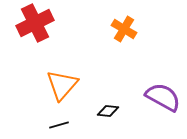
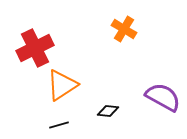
red cross: moved 25 px down
orange triangle: rotated 16 degrees clockwise
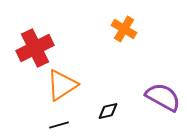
black diamond: rotated 20 degrees counterclockwise
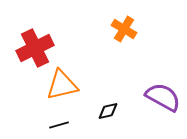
orange triangle: rotated 20 degrees clockwise
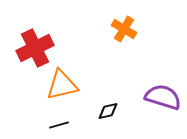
purple semicircle: rotated 12 degrees counterclockwise
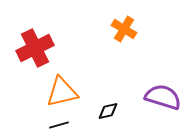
orange triangle: moved 7 px down
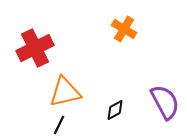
orange triangle: moved 3 px right
purple semicircle: moved 2 px right, 5 px down; rotated 45 degrees clockwise
black diamond: moved 7 px right, 1 px up; rotated 15 degrees counterclockwise
black line: rotated 48 degrees counterclockwise
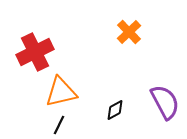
orange cross: moved 5 px right, 3 px down; rotated 15 degrees clockwise
red cross: moved 4 px down
orange triangle: moved 4 px left
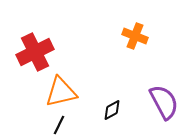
orange cross: moved 6 px right, 4 px down; rotated 25 degrees counterclockwise
purple semicircle: moved 1 px left
black diamond: moved 3 px left
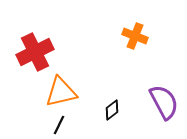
black diamond: rotated 10 degrees counterclockwise
